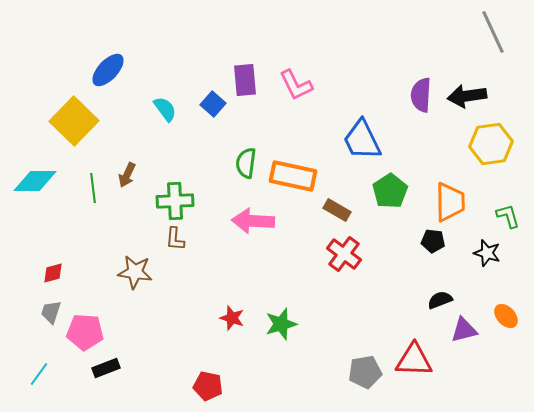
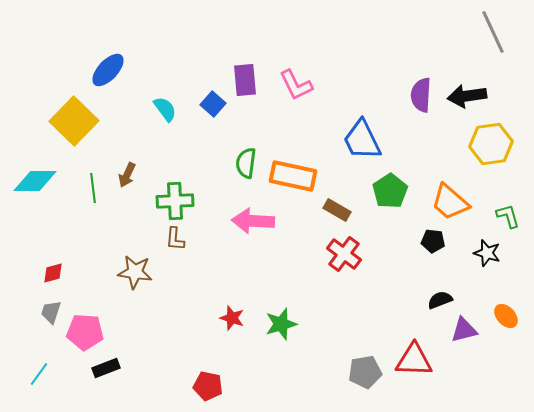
orange trapezoid: rotated 132 degrees clockwise
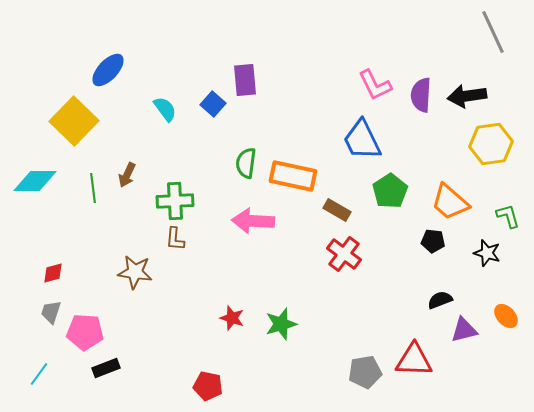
pink L-shape: moved 79 px right
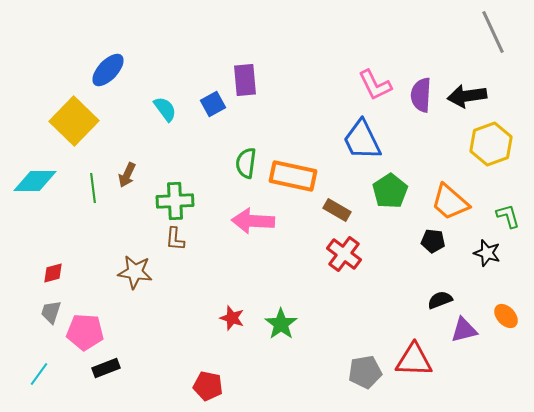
blue square: rotated 20 degrees clockwise
yellow hexagon: rotated 12 degrees counterclockwise
green star: rotated 20 degrees counterclockwise
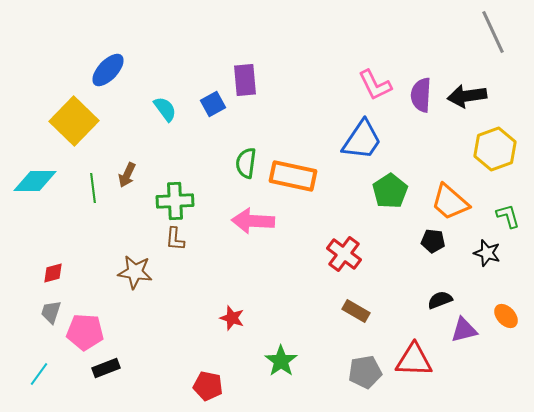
blue trapezoid: rotated 120 degrees counterclockwise
yellow hexagon: moved 4 px right, 5 px down
brown rectangle: moved 19 px right, 101 px down
green star: moved 37 px down
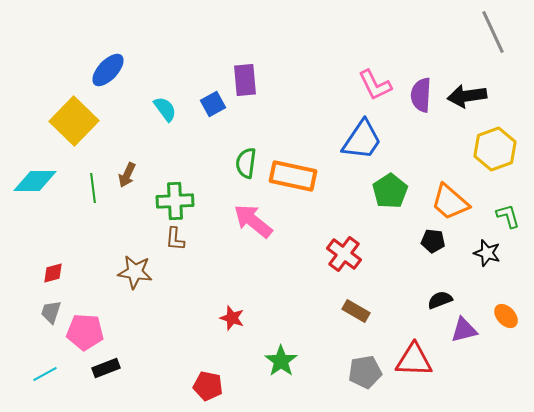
pink arrow: rotated 36 degrees clockwise
cyan line: moved 6 px right; rotated 25 degrees clockwise
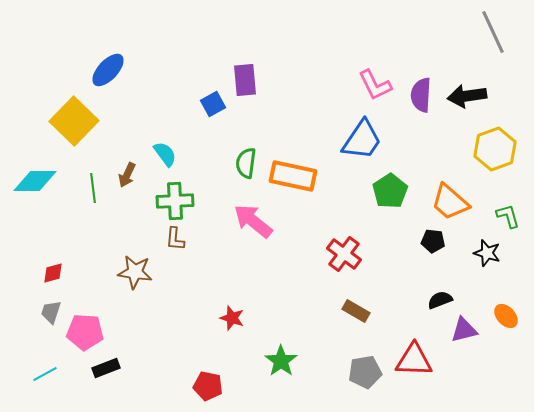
cyan semicircle: moved 45 px down
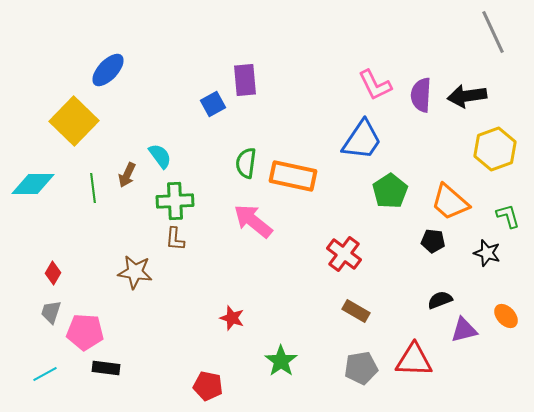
cyan semicircle: moved 5 px left, 2 px down
cyan diamond: moved 2 px left, 3 px down
red diamond: rotated 45 degrees counterclockwise
black rectangle: rotated 28 degrees clockwise
gray pentagon: moved 4 px left, 4 px up
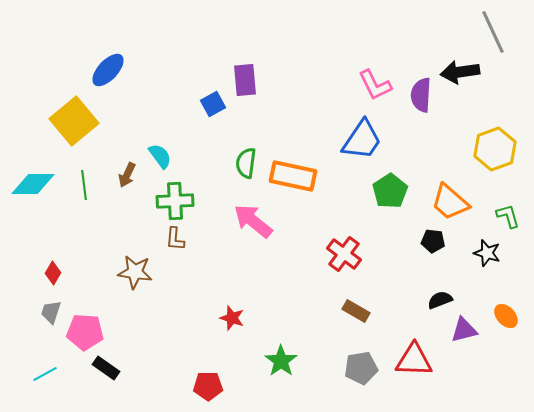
black arrow: moved 7 px left, 24 px up
yellow square: rotated 6 degrees clockwise
green line: moved 9 px left, 3 px up
black rectangle: rotated 28 degrees clockwise
red pentagon: rotated 12 degrees counterclockwise
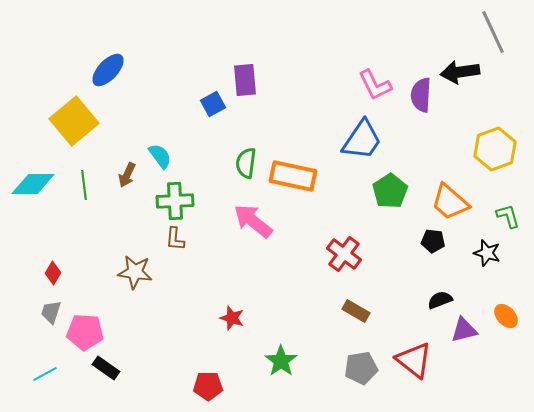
red triangle: rotated 36 degrees clockwise
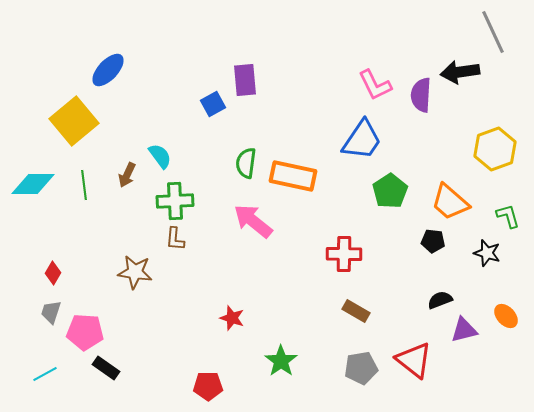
red cross: rotated 36 degrees counterclockwise
